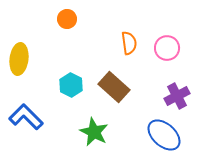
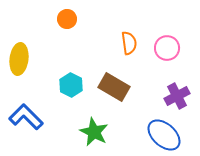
brown rectangle: rotated 12 degrees counterclockwise
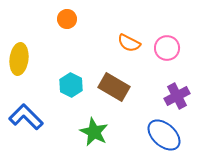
orange semicircle: rotated 125 degrees clockwise
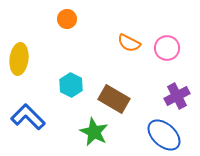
brown rectangle: moved 12 px down
blue L-shape: moved 2 px right
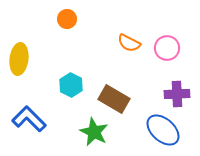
purple cross: moved 2 px up; rotated 25 degrees clockwise
blue L-shape: moved 1 px right, 2 px down
blue ellipse: moved 1 px left, 5 px up
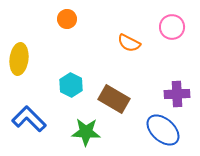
pink circle: moved 5 px right, 21 px up
green star: moved 8 px left; rotated 24 degrees counterclockwise
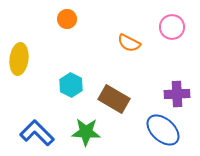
blue L-shape: moved 8 px right, 14 px down
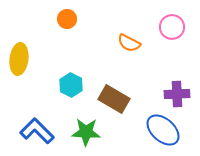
blue L-shape: moved 2 px up
